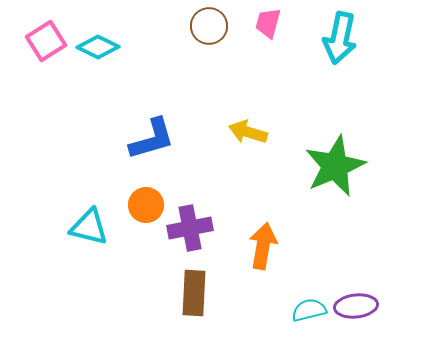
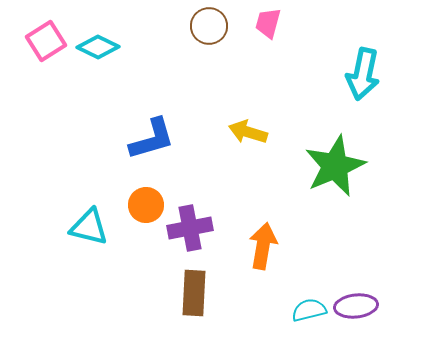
cyan arrow: moved 23 px right, 36 px down
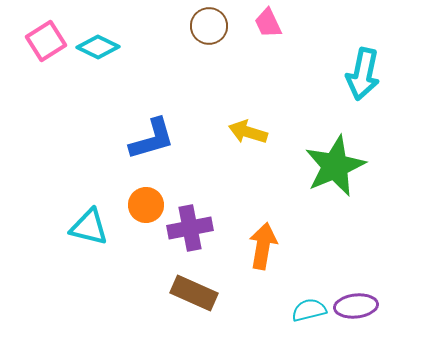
pink trapezoid: rotated 40 degrees counterclockwise
brown rectangle: rotated 69 degrees counterclockwise
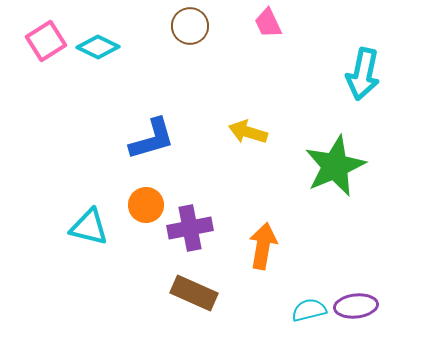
brown circle: moved 19 px left
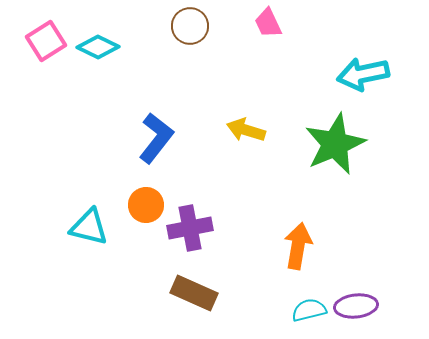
cyan arrow: rotated 66 degrees clockwise
yellow arrow: moved 2 px left, 2 px up
blue L-shape: moved 4 px right, 1 px up; rotated 36 degrees counterclockwise
green star: moved 22 px up
orange arrow: moved 35 px right
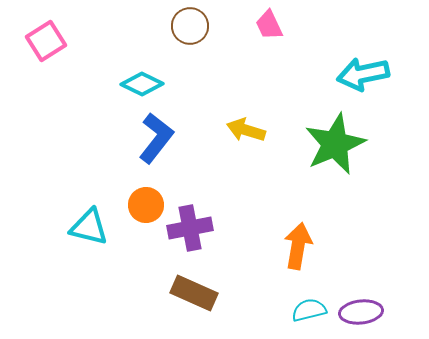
pink trapezoid: moved 1 px right, 2 px down
cyan diamond: moved 44 px right, 37 px down
purple ellipse: moved 5 px right, 6 px down
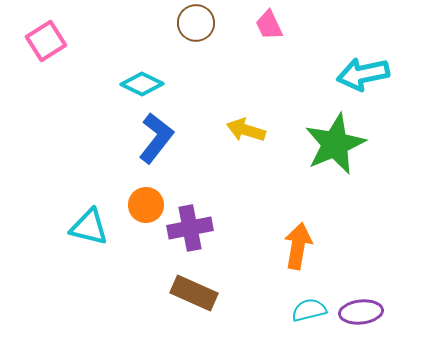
brown circle: moved 6 px right, 3 px up
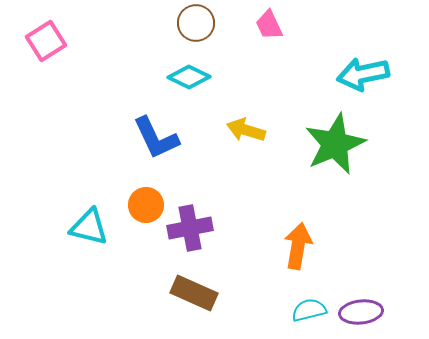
cyan diamond: moved 47 px right, 7 px up
blue L-shape: rotated 117 degrees clockwise
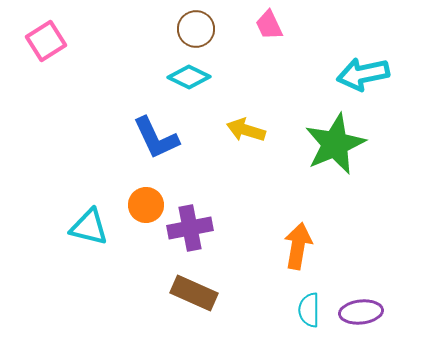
brown circle: moved 6 px down
cyan semicircle: rotated 76 degrees counterclockwise
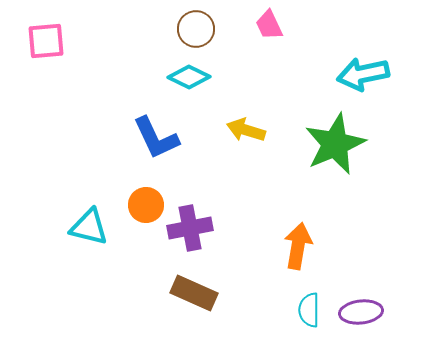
pink square: rotated 27 degrees clockwise
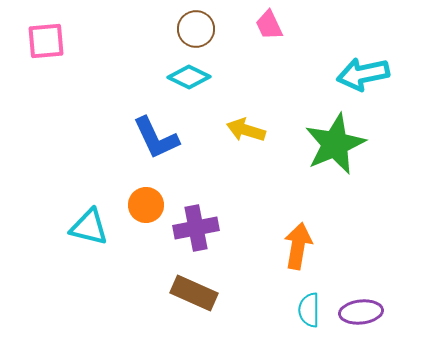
purple cross: moved 6 px right
